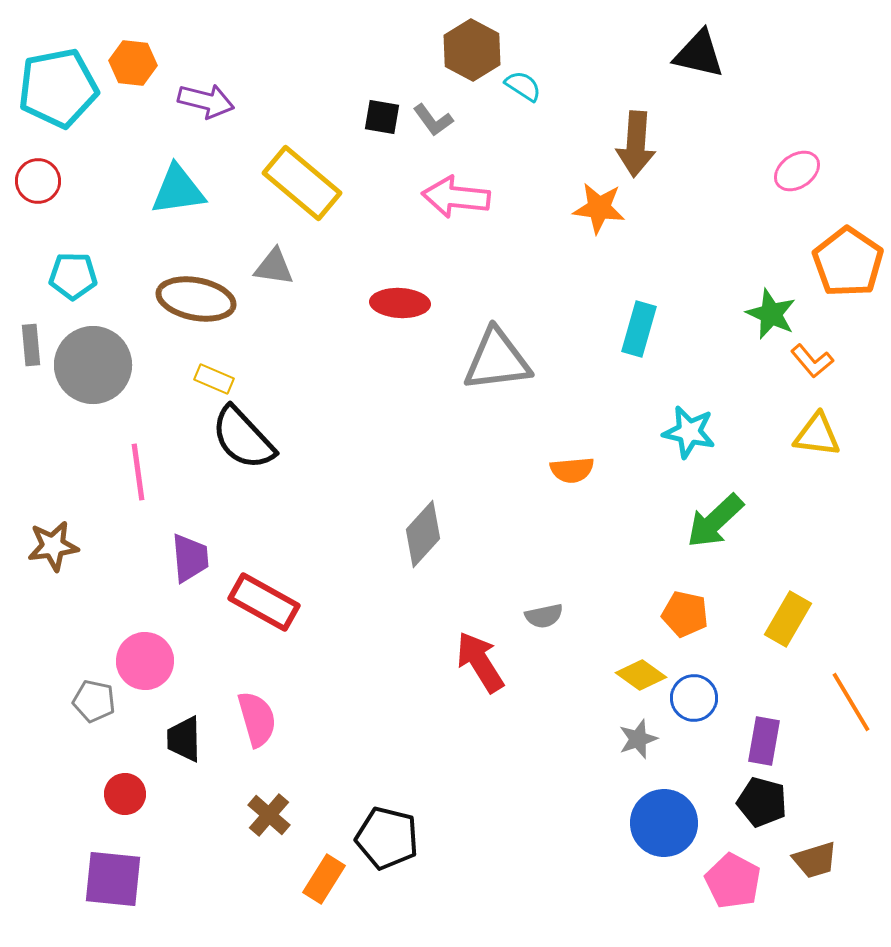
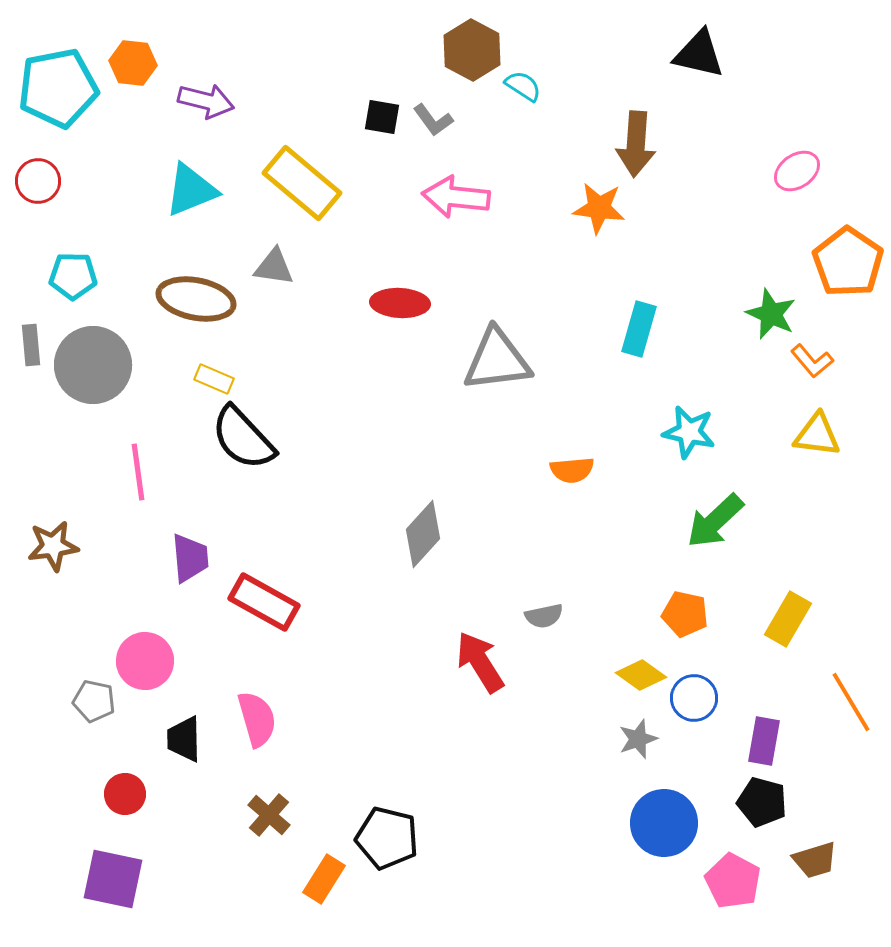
cyan triangle at (178, 190): moved 13 px right; rotated 14 degrees counterclockwise
purple square at (113, 879): rotated 6 degrees clockwise
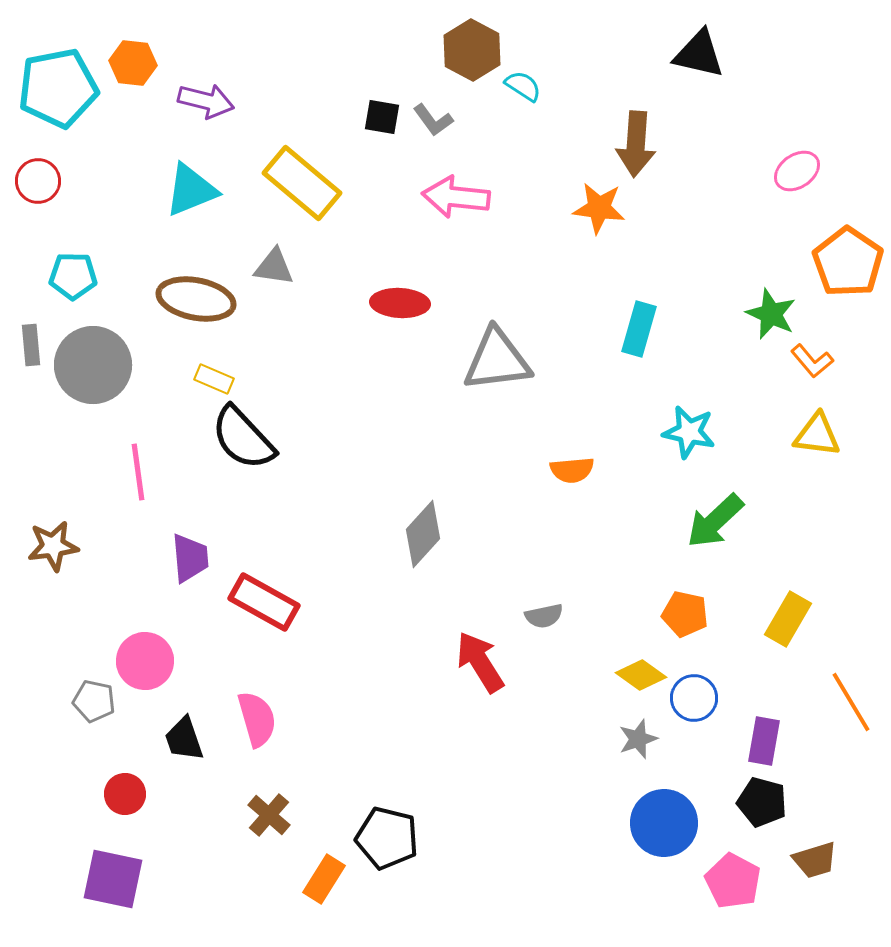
black trapezoid at (184, 739): rotated 18 degrees counterclockwise
